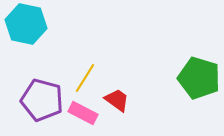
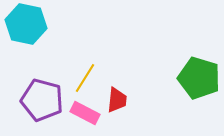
red trapezoid: rotated 60 degrees clockwise
pink rectangle: moved 2 px right
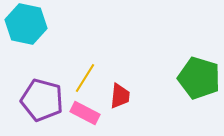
red trapezoid: moved 3 px right, 4 px up
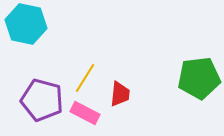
green pentagon: rotated 24 degrees counterclockwise
red trapezoid: moved 2 px up
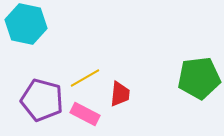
yellow line: rotated 28 degrees clockwise
pink rectangle: moved 1 px down
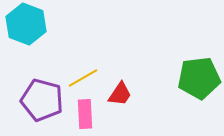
cyan hexagon: rotated 9 degrees clockwise
yellow line: moved 2 px left
red trapezoid: rotated 28 degrees clockwise
pink rectangle: rotated 60 degrees clockwise
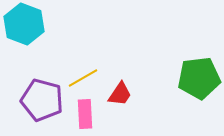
cyan hexagon: moved 2 px left
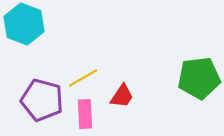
red trapezoid: moved 2 px right, 2 px down
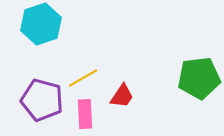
cyan hexagon: moved 17 px right; rotated 21 degrees clockwise
